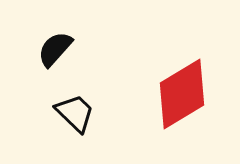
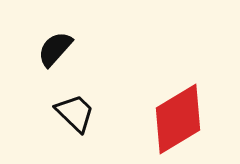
red diamond: moved 4 px left, 25 px down
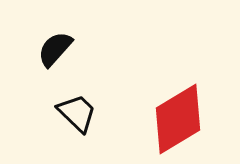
black trapezoid: moved 2 px right
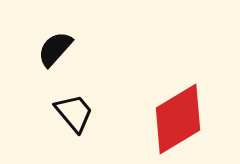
black trapezoid: moved 3 px left; rotated 6 degrees clockwise
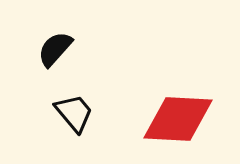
red diamond: rotated 34 degrees clockwise
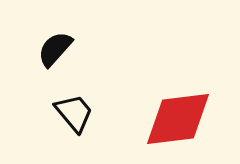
red diamond: rotated 10 degrees counterclockwise
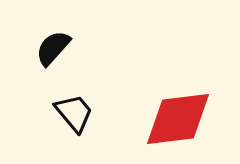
black semicircle: moved 2 px left, 1 px up
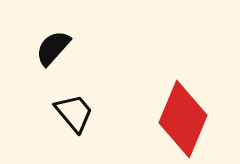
red diamond: moved 5 px right; rotated 60 degrees counterclockwise
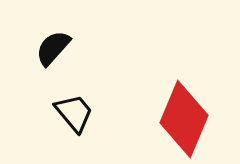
red diamond: moved 1 px right
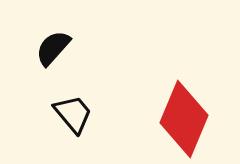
black trapezoid: moved 1 px left, 1 px down
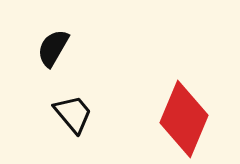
black semicircle: rotated 12 degrees counterclockwise
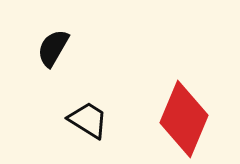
black trapezoid: moved 15 px right, 6 px down; rotated 18 degrees counterclockwise
